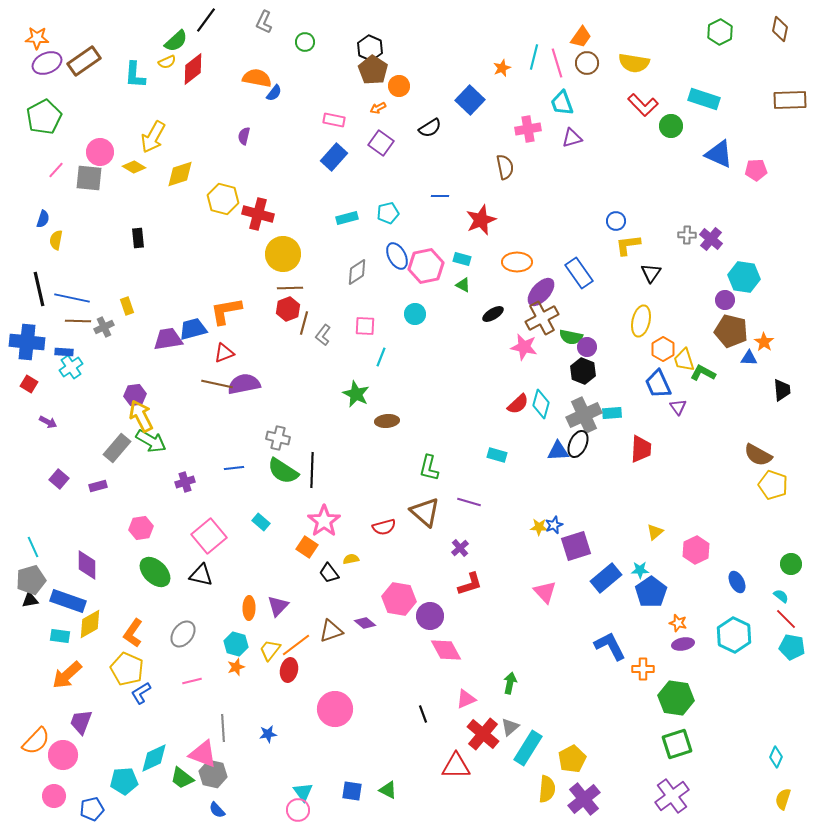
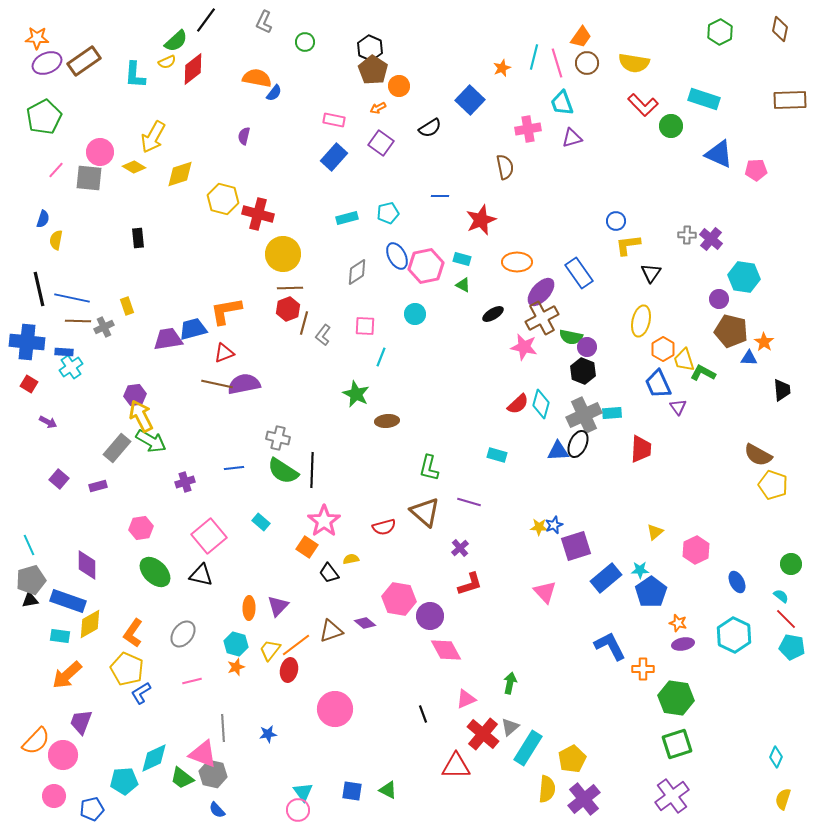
purple circle at (725, 300): moved 6 px left, 1 px up
cyan line at (33, 547): moved 4 px left, 2 px up
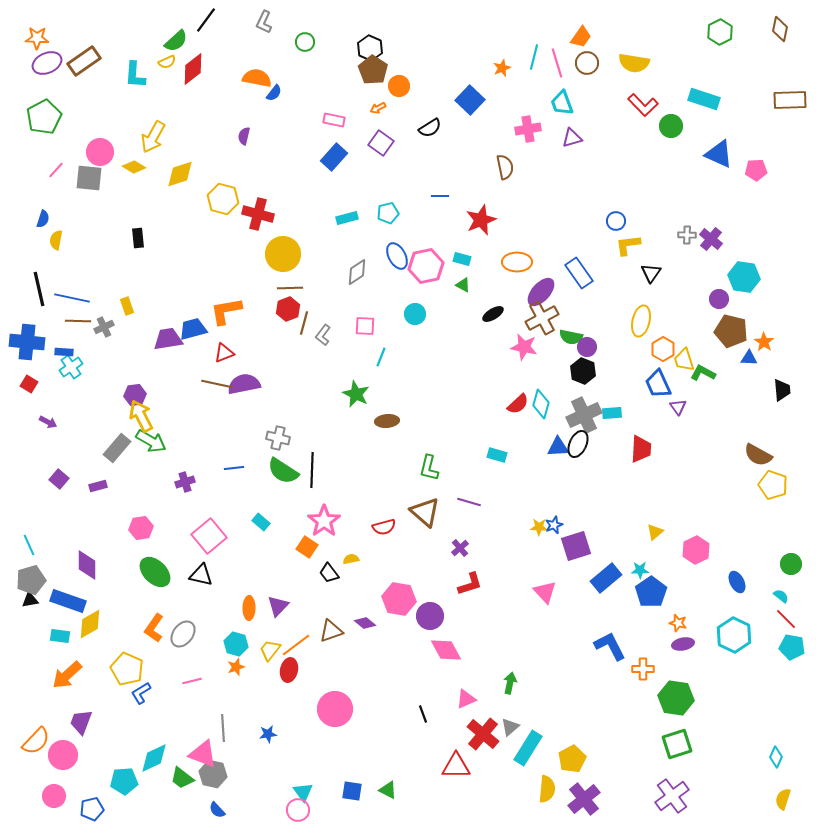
blue triangle at (558, 451): moved 4 px up
orange L-shape at (133, 633): moved 21 px right, 5 px up
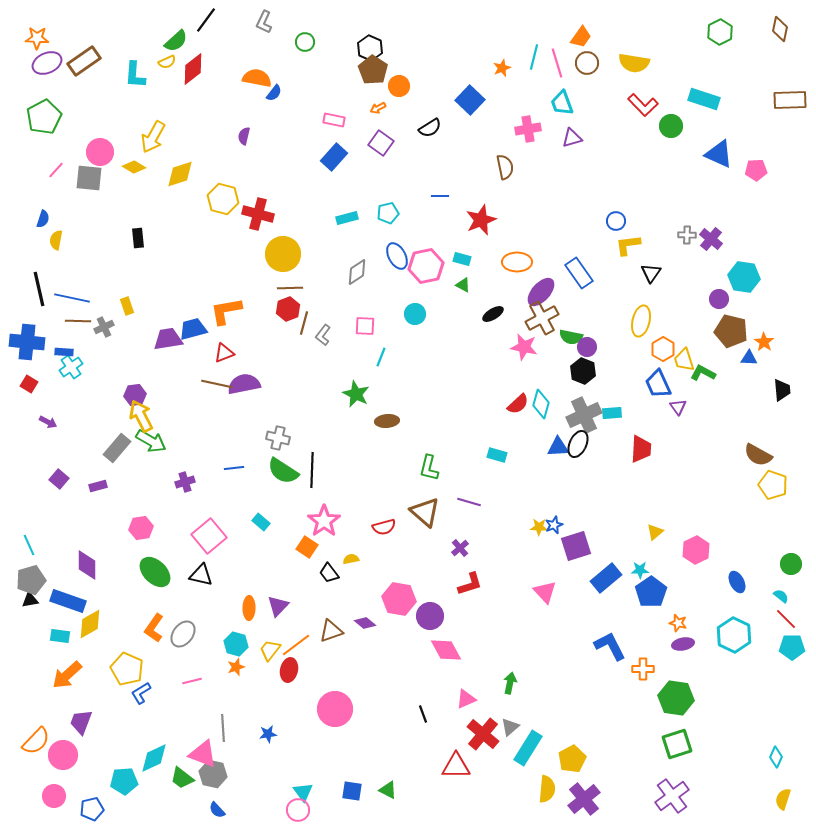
cyan pentagon at (792, 647): rotated 10 degrees counterclockwise
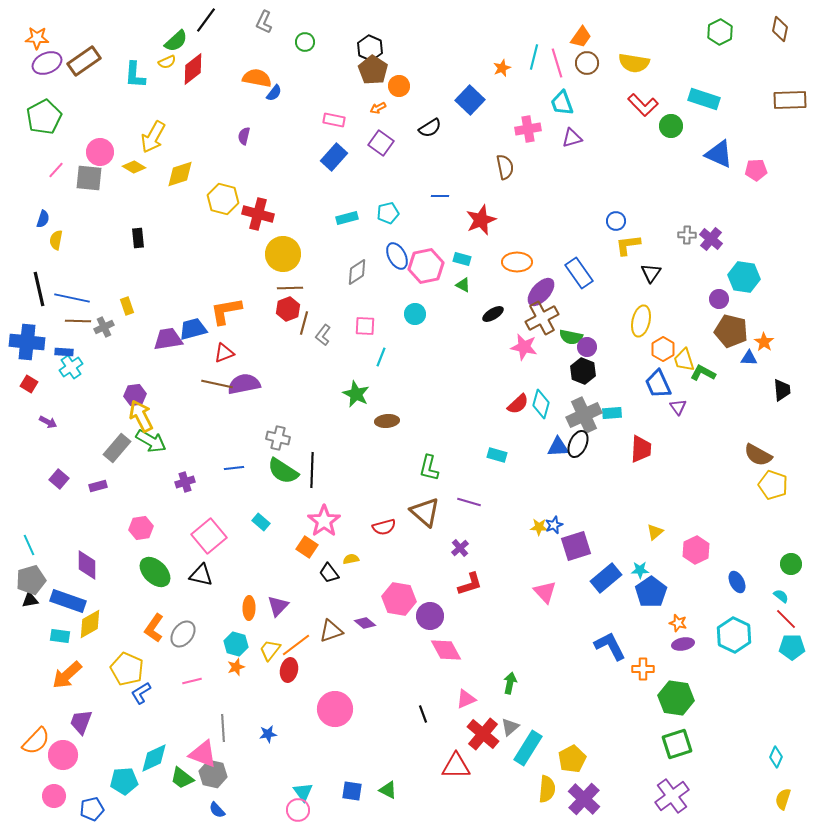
purple cross at (584, 799): rotated 8 degrees counterclockwise
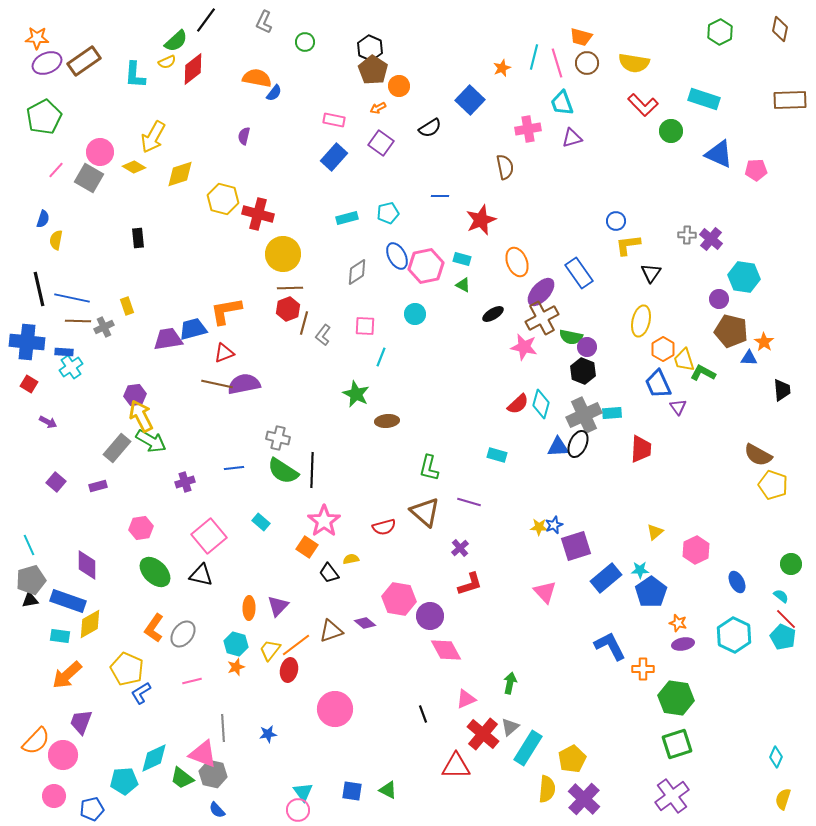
orange trapezoid at (581, 37): rotated 70 degrees clockwise
green circle at (671, 126): moved 5 px down
gray square at (89, 178): rotated 24 degrees clockwise
orange ellipse at (517, 262): rotated 68 degrees clockwise
purple square at (59, 479): moved 3 px left, 3 px down
cyan pentagon at (792, 647): moved 9 px left, 10 px up; rotated 25 degrees clockwise
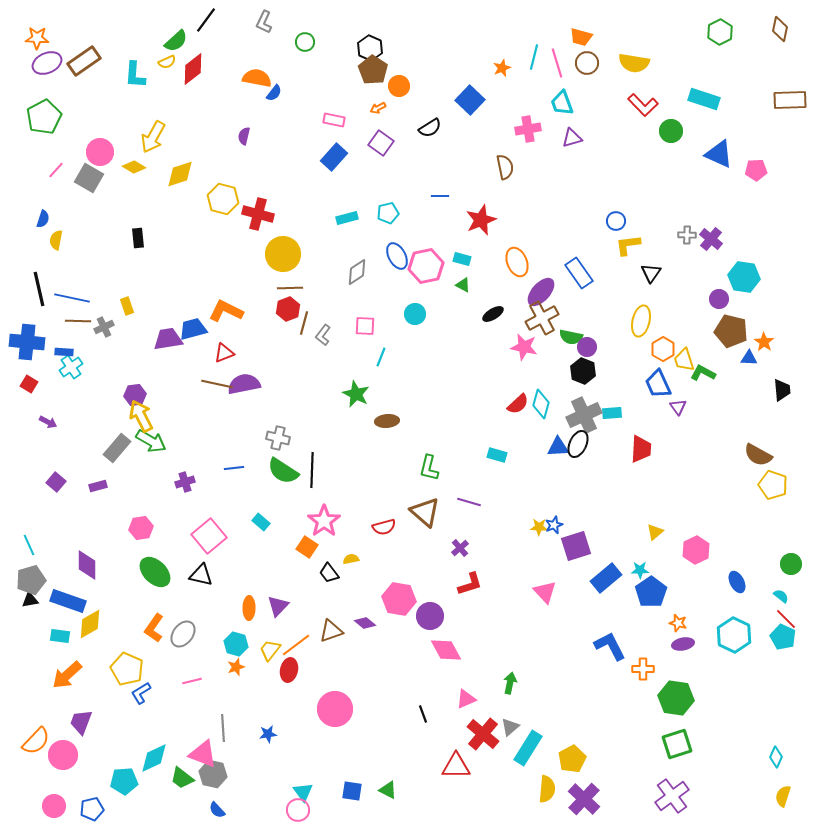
orange L-shape at (226, 311): rotated 36 degrees clockwise
pink circle at (54, 796): moved 10 px down
yellow semicircle at (783, 799): moved 3 px up
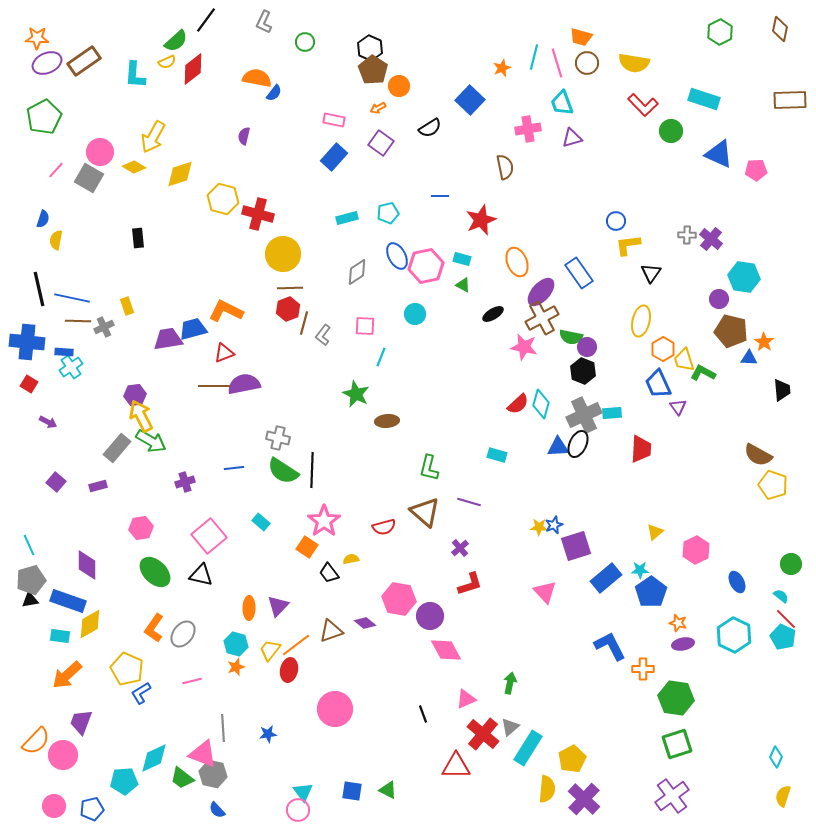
brown line at (217, 384): moved 3 px left, 2 px down; rotated 12 degrees counterclockwise
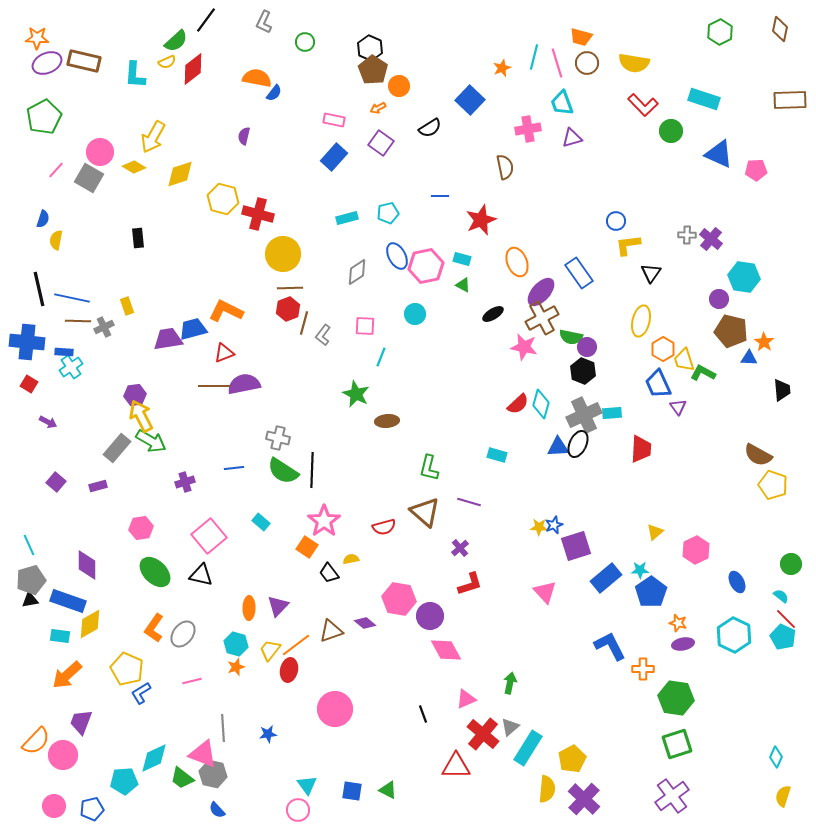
brown rectangle at (84, 61): rotated 48 degrees clockwise
cyan triangle at (303, 792): moved 4 px right, 7 px up
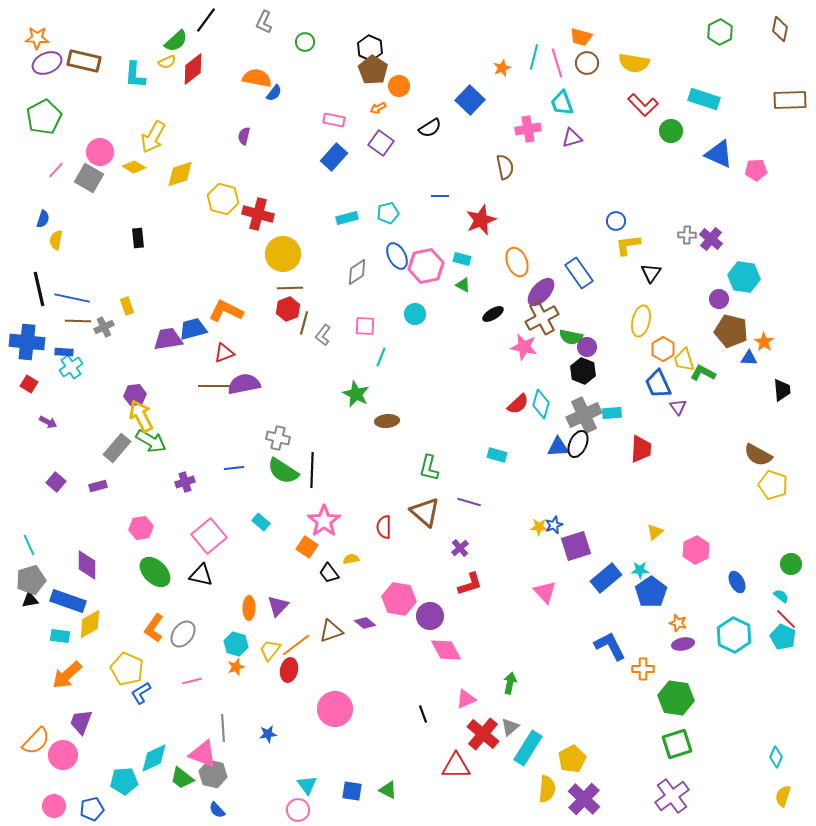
red semicircle at (384, 527): rotated 105 degrees clockwise
